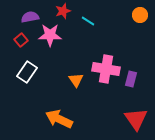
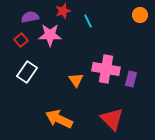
cyan line: rotated 32 degrees clockwise
red triangle: moved 24 px left; rotated 10 degrees counterclockwise
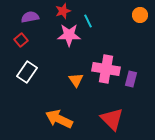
pink star: moved 19 px right
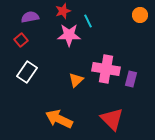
orange triangle: rotated 21 degrees clockwise
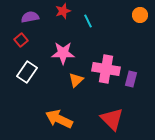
pink star: moved 6 px left, 18 px down
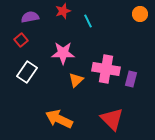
orange circle: moved 1 px up
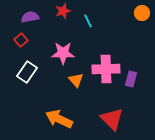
orange circle: moved 2 px right, 1 px up
pink cross: rotated 12 degrees counterclockwise
orange triangle: rotated 28 degrees counterclockwise
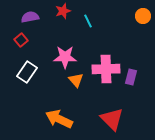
orange circle: moved 1 px right, 3 px down
pink star: moved 2 px right, 4 px down
purple rectangle: moved 2 px up
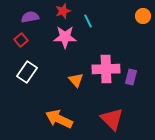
pink star: moved 20 px up
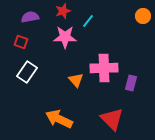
cyan line: rotated 64 degrees clockwise
red square: moved 2 px down; rotated 32 degrees counterclockwise
pink cross: moved 2 px left, 1 px up
purple rectangle: moved 6 px down
